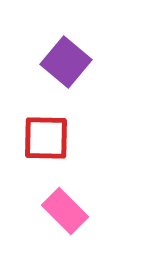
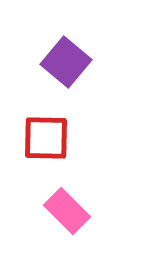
pink rectangle: moved 2 px right
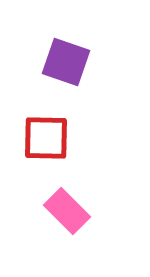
purple square: rotated 21 degrees counterclockwise
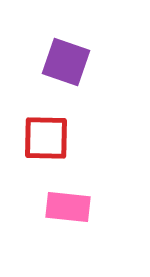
pink rectangle: moved 1 px right, 4 px up; rotated 39 degrees counterclockwise
